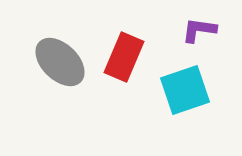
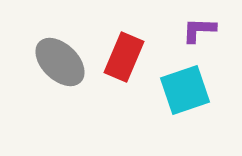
purple L-shape: rotated 6 degrees counterclockwise
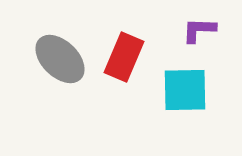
gray ellipse: moved 3 px up
cyan square: rotated 18 degrees clockwise
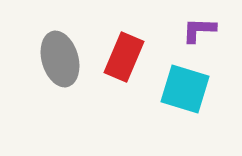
gray ellipse: rotated 30 degrees clockwise
cyan square: moved 1 px up; rotated 18 degrees clockwise
